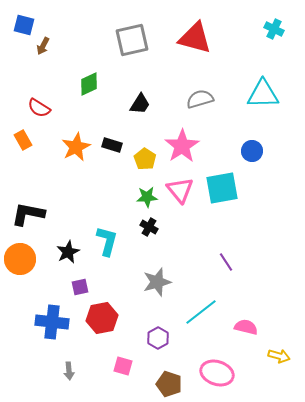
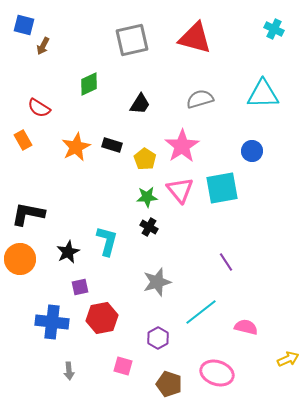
yellow arrow: moved 9 px right, 3 px down; rotated 40 degrees counterclockwise
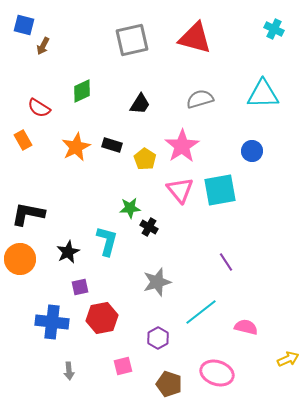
green diamond: moved 7 px left, 7 px down
cyan square: moved 2 px left, 2 px down
green star: moved 17 px left, 11 px down
pink square: rotated 30 degrees counterclockwise
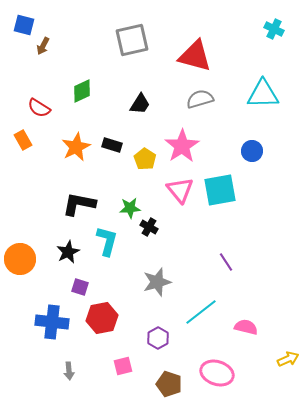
red triangle: moved 18 px down
black L-shape: moved 51 px right, 10 px up
purple square: rotated 30 degrees clockwise
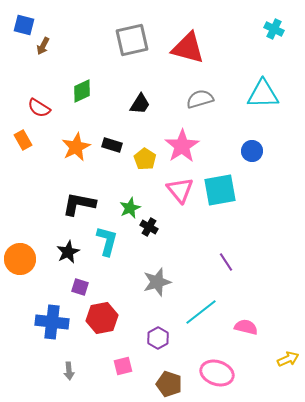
red triangle: moved 7 px left, 8 px up
green star: rotated 20 degrees counterclockwise
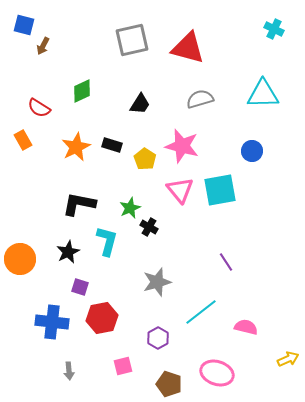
pink star: rotated 24 degrees counterclockwise
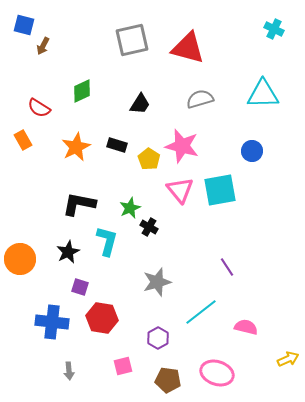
black rectangle: moved 5 px right
yellow pentagon: moved 4 px right
purple line: moved 1 px right, 5 px down
red hexagon: rotated 20 degrees clockwise
brown pentagon: moved 1 px left, 4 px up; rotated 10 degrees counterclockwise
